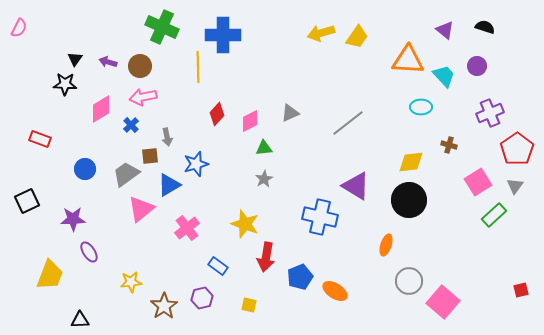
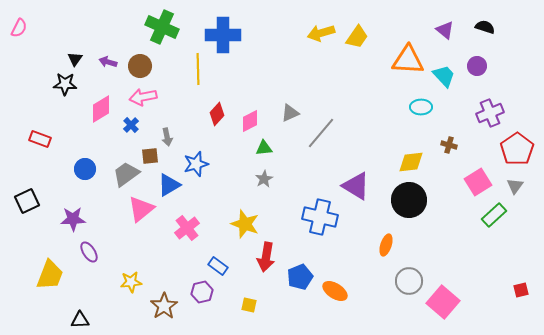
yellow line at (198, 67): moved 2 px down
gray line at (348, 123): moved 27 px left, 10 px down; rotated 12 degrees counterclockwise
purple hexagon at (202, 298): moved 6 px up
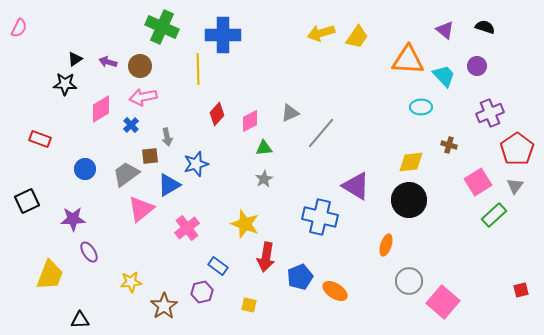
black triangle at (75, 59): rotated 21 degrees clockwise
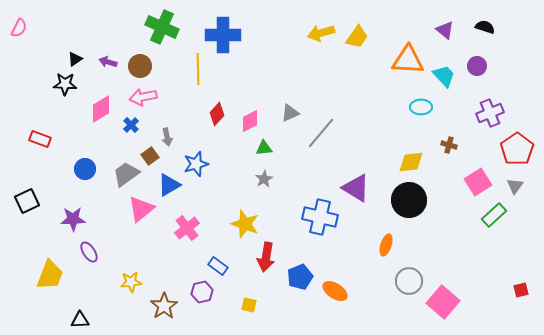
brown square at (150, 156): rotated 30 degrees counterclockwise
purple triangle at (356, 186): moved 2 px down
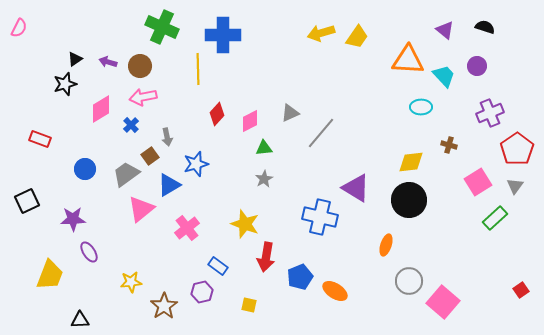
black star at (65, 84): rotated 20 degrees counterclockwise
green rectangle at (494, 215): moved 1 px right, 3 px down
red square at (521, 290): rotated 21 degrees counterclockwise
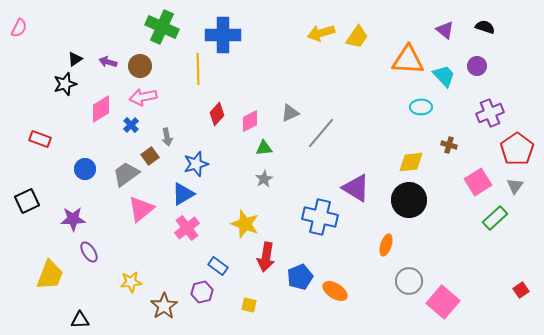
blue triangle at (169, 185): moved 14 px right, 9 px down
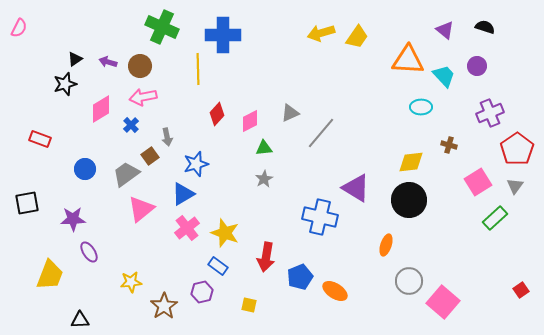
black square at (27, 201): moved 2 px down; rotated 15 degrees clockwise
yellow star at (245, 224): moved 20 px left, 9 px down
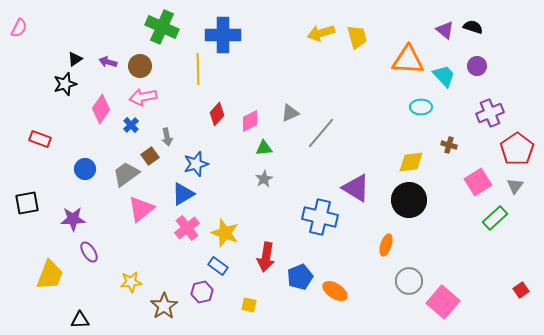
black semicircle at (485, 27): moved 12 px left
yellow trapezoid at (357, 37): rotated 50 degrees counterclockwise
pink diamond at (101, 109): rotated 24 degrees counterclockwise
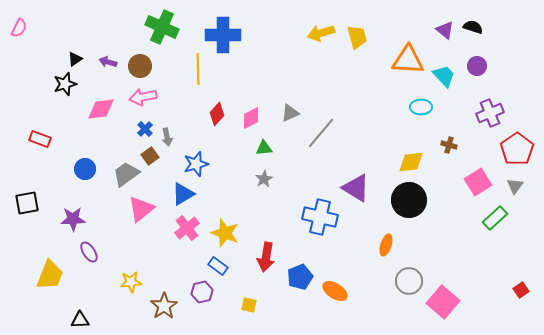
pink diamond at (101, 109): rotated 48 degrees clockwise
pink diamond at (250, 121): moved 1 px right, 3 px up
blue cross at (131, 125): moved 14 px right, 4 px down
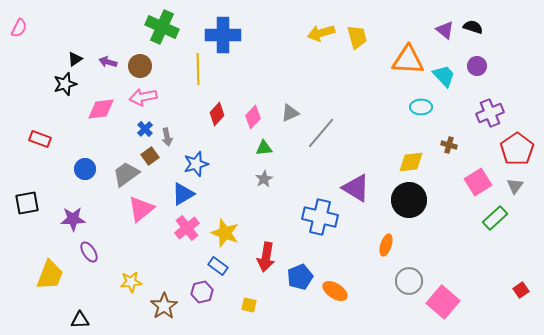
pink diamond at (251, 118): moved 2 px right, 1 px up; rotated 20 degrees counterclockwise
